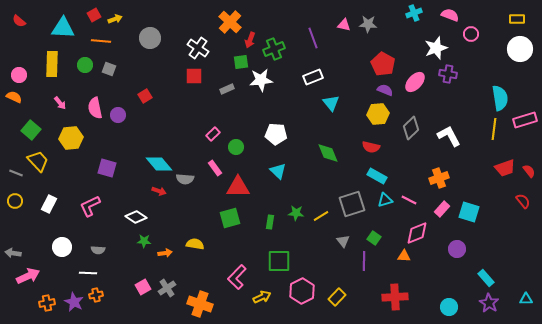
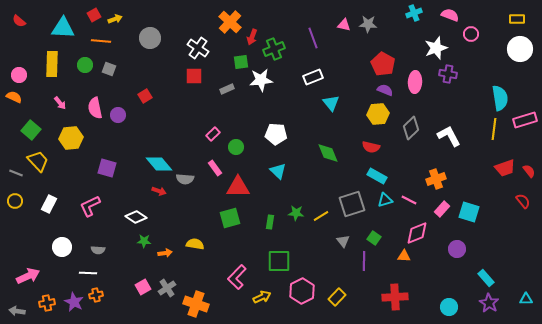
red arrow at (250, 40): moved 2 px right, 3 px up
pink ellipse at (415, 82): rotated 40 degrees counterclockwise
orange cross at (439, 178): moved 3 px left, 1 px down
gray arrow at (13, 253): moved 4 px right, 58 px down
orange cross at (200, 304): moved 4 px left
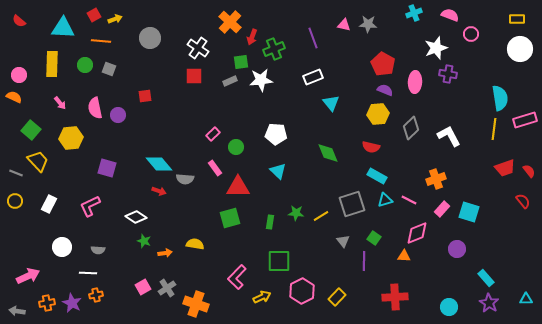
gray rectangle at (227, 89): moved 3 px right, 8 px up
red square at (145, 96): rotated 24 degrees clockwise
green star at (144, 241): rotated 16 degrees clockwise
purple star at (74, 302): moved 2 px left, 1 px down
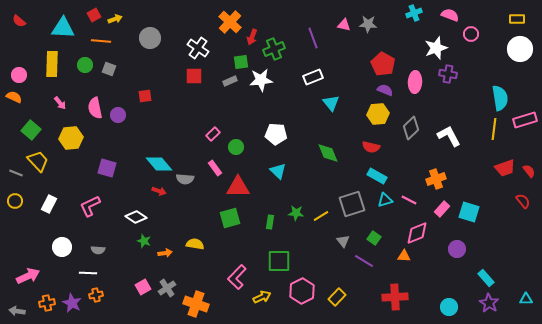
purple line at (364, 261): rotated 60 degrees counterclockwise
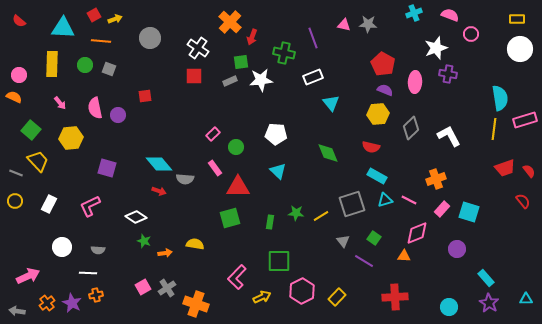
green cross at (274, 49): moved 10 px right, 4 px down; rotated 35 degrees clockwise
orange cross at (47, 303): rotated 28 degrees counterclockwise
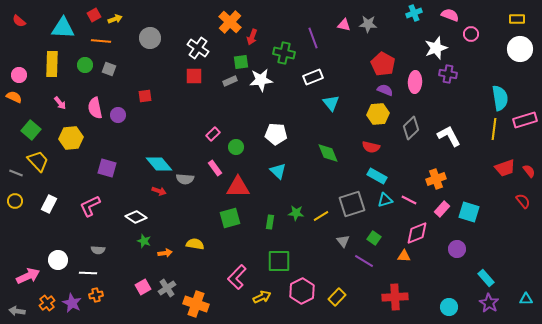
white circle at (62, 247): moved 4 px left, 13 px down
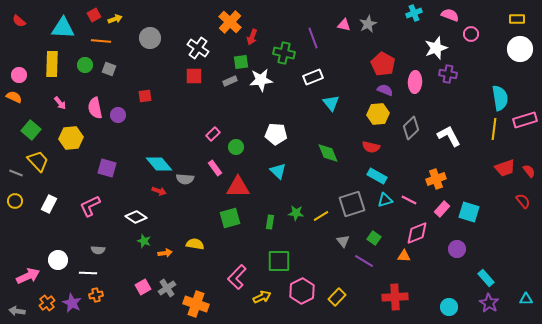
gray star at (368, 24): rotated 30 degrees counterclockwise
